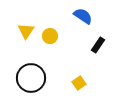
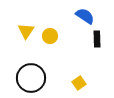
blue semicircle: moved 2 px right
black rectangle: moved 1 px left, 6 px up; rotated 35 degrees counterclockwise
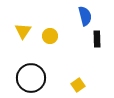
blue semicircle: rotated 42 degrees clockwise
yellow triangle: moved 3 px left
yellow square: moved 1 px left, 2 px down
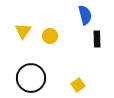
blue semicircle: moved 1 px up
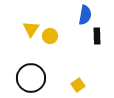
blue semicircle: rotated 24 degrees clockwise
yellow triangle: moved 8 px right, 2 px up
black rectangle: moved 3 px up
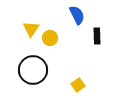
blue semicircle: moved 8 px left; rotated 36 degrees counterclockwise
yellow circle: moved 2 px down
black circle: moved 2 px right, 8 px up
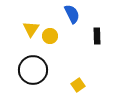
blue semicircle: moved 5 px left, 1 px up
yellow circle: moved 2 px up
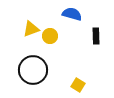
blue semicircle: rotated 48 degrees counterclockwise
yellow triangle: rotated 36 degrees clockwise
black rectangle: moved 1 px left
yellow square: rotated 24 degrees counterclockwise
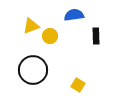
blue semicircle: moved 2 px right, 1 px down; rotated 24 degrees counterclockwise
yellow triangle: moved 3 px up
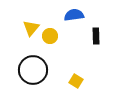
yellow triangle: moved 2 px down; rotated 30 degrees counterclockwise
yellow square: moved 2 px left, 4 px up
